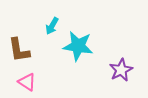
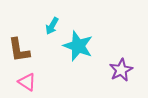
cyan star: rotated 12 degrees clockwise
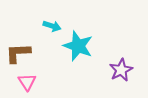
cyan arrow: rotated 102 degrees counterclockwise
brown L-shape: moved 1 px left, 3 px down; rotated 96 degrees clockwise
pink triangle: rotated 24 degrees clockwise
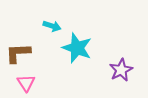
cyan star: moved 1 px left, 2 px down
pink triangle: moved 1 px left, 1 px down
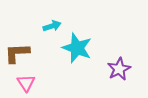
cyan arrow: rotated 36 degrees counterclockwise
brown L-shape: moved 1 px left
purple star: moved 2 px left, 1 px up
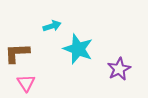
cyan star: moved 1 px right, 1 px down
